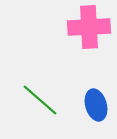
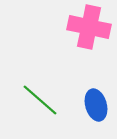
pink cross: rotated 15 degrees clockwise
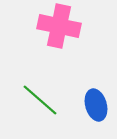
pink cross: moved 30 px left, 1 px up
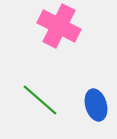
pink cross: rotated 15 degrees clockwise
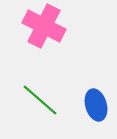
pink cross: moved 15 px left
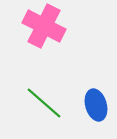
green line: moved 4 px right, 3 px down
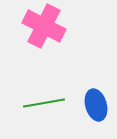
green line: rotated 51 degrees counterclockwise
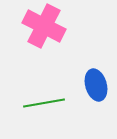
blue ellipse: moved 20 px up
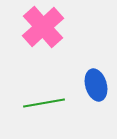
pink cross: moved 1 px left, 1 px down; rotated 21 degrees clockwise
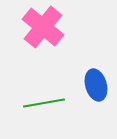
pink cross: rotated 9 degrees counterclockwise
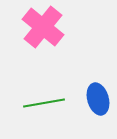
blue ellipse: moved 2 px right, 14 px down
